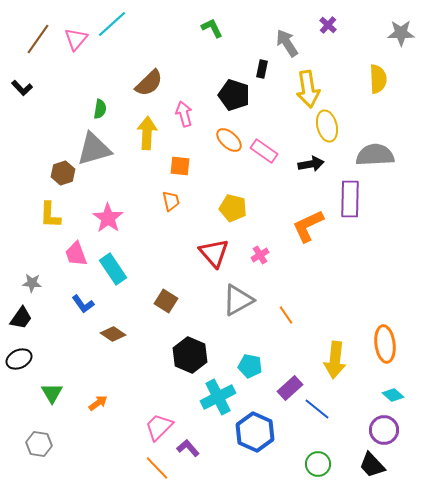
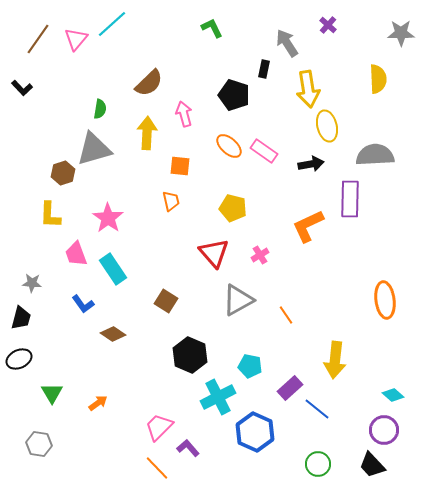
black rectangle at (262, 69): moved 2 px right
orange ellipse at (229, 140): moved 6 px down
black trapezoid at (21, 318): rotated 20 degrees counterclockwise
orange ellipse at (385, 344): moved 44 px up
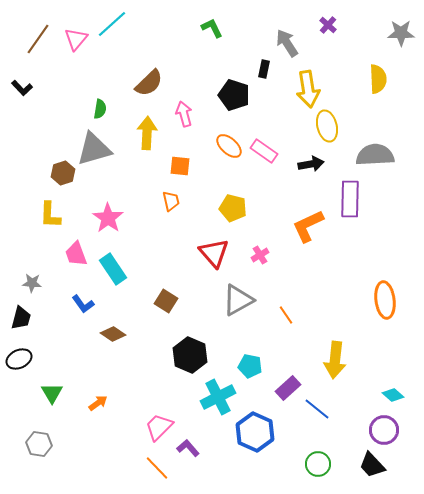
purple rectangle at (290, 388): moved 2 px left
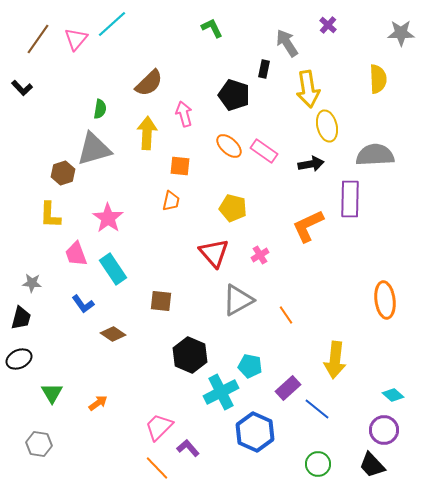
orange trapezoid at (171, 201): rotated 25 degrees clockwise
brown square at (166, 301): moved 5 px left; rotated 25 degrees counterclockwise
cyan cross at (218, 397): moved 3 px right, 5 px up
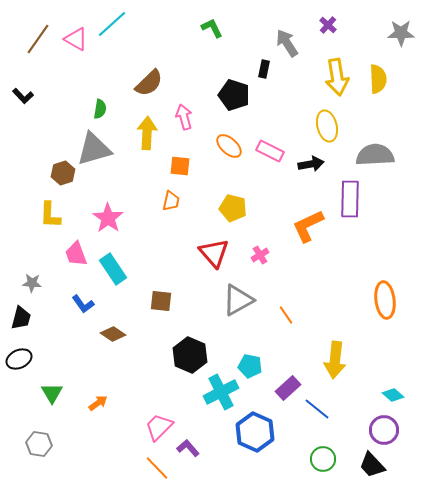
pink triangle at (76, 39): rotated 40 degrees counterclockwise
black L-shape at (22, 88): moved 1 px right, 8 px down
yellow arrow at (308, 89): moved 29 px right, 12 px up
pink arrow at (184, 114): moved 3 px down
pink rectangle at (264, 151): moved 6 px right; rotated 8 degrees counterclockwise
green circle at (318, 464): moved 5 px right, 5 px up
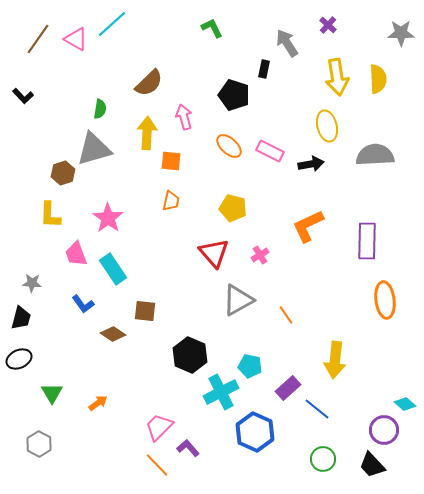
orange square at (180, 166): moved 9 px left, 5 px up
purple rectangle at (350, 199): moved 17 px right, 42 px down
brown square at (161, 301): moved 16 px left, 10 px down
cyan diamond at (393, 395): moved 12 px right, 9 px down
gray hexagon at (39, 444): rotated 20 degrees clockwise
orange line at (157, 468): moved 3 px up
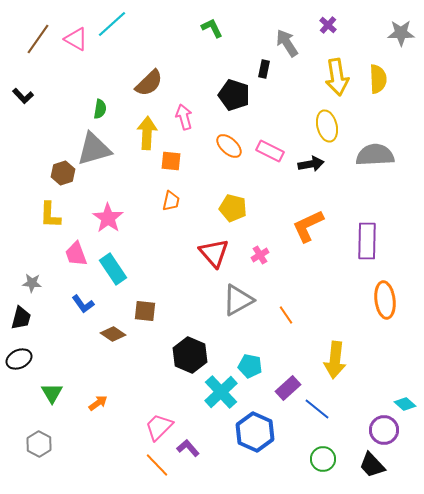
cyan cross at (221, 392): rotated 16 degrees counterclockwise
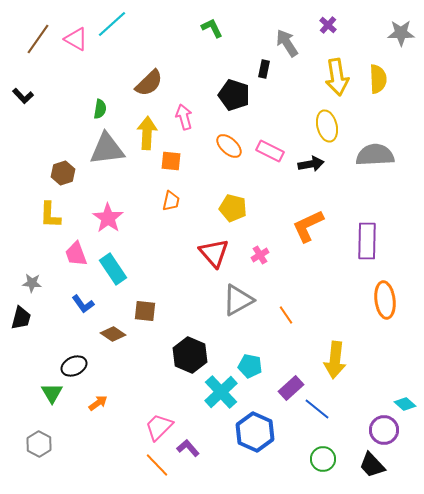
gray triangle at (94, 149): moved 13 px right; rotated 9 degrees clockwise
black ellipse at (19, 359): moved 55 px right, 7 px down
purple rectangle at (288, 388): moved 3 px right
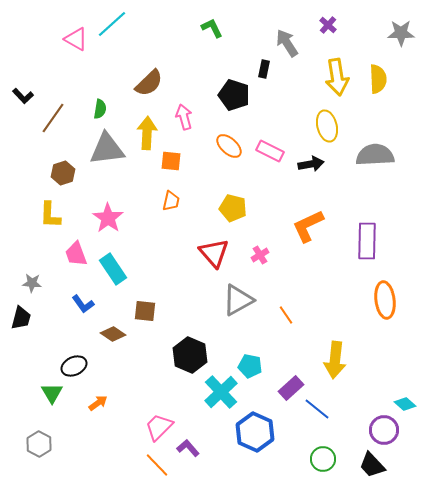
brown line at (38, 39): moved 15 px right, 79 px down
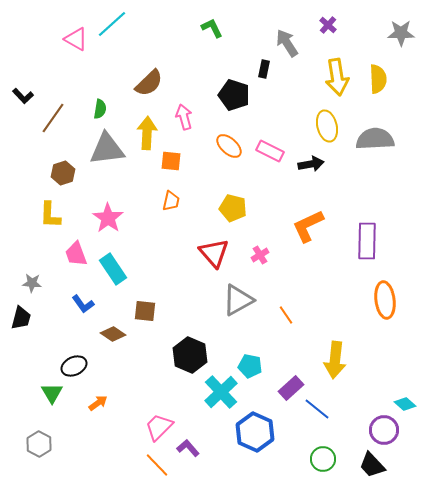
gray semicircle at (375, 155): moved 16 px up
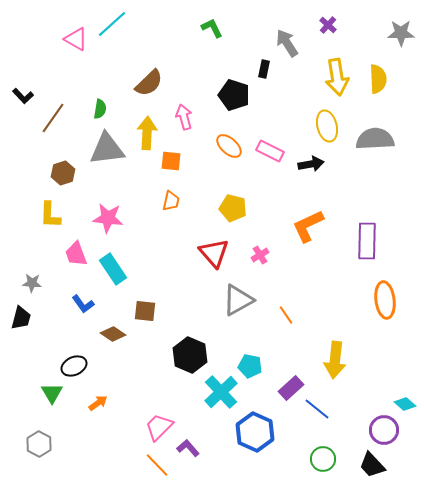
pink star at (108, 218): rotated 28 degrees counterclockwise
